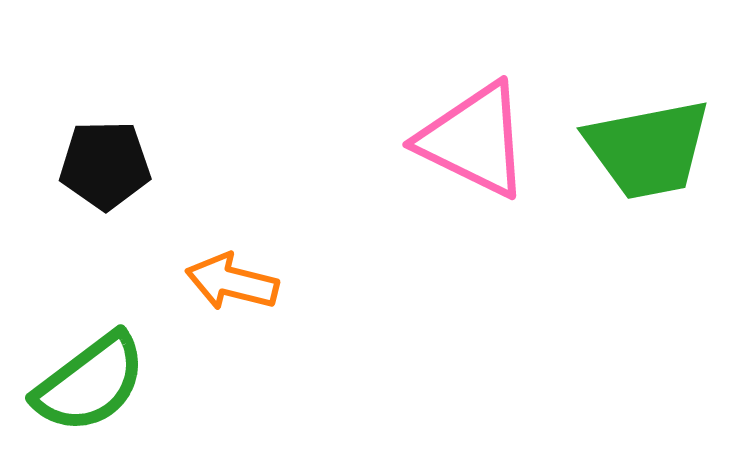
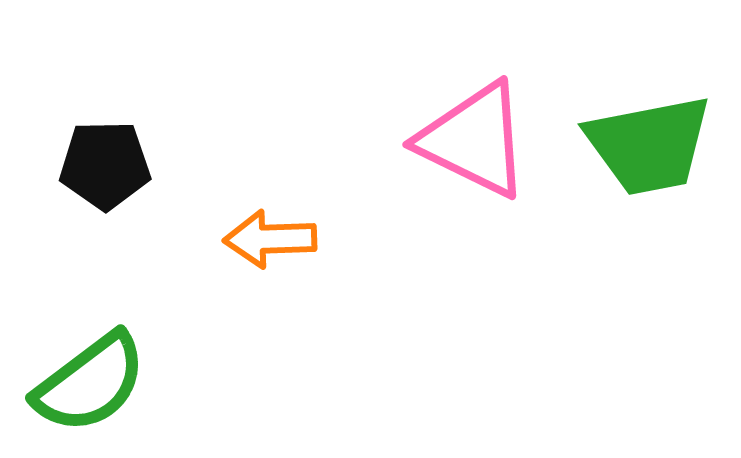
green trapezoid: moved 1 px right, 4 px up
orange arrow: moved 38 px right, 43 px up; rotated 16 degrees counterclockwise
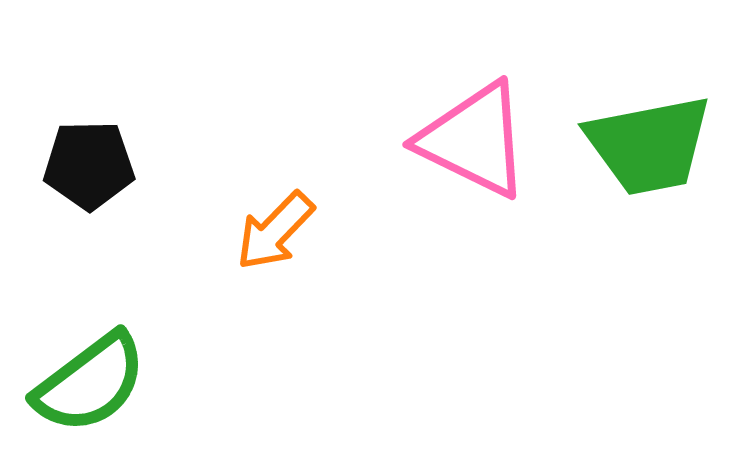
black pentagon: moved 16 px left
orange arrow: moved 5 px right, 8 px up; rotated 44 degrees counterclockwise
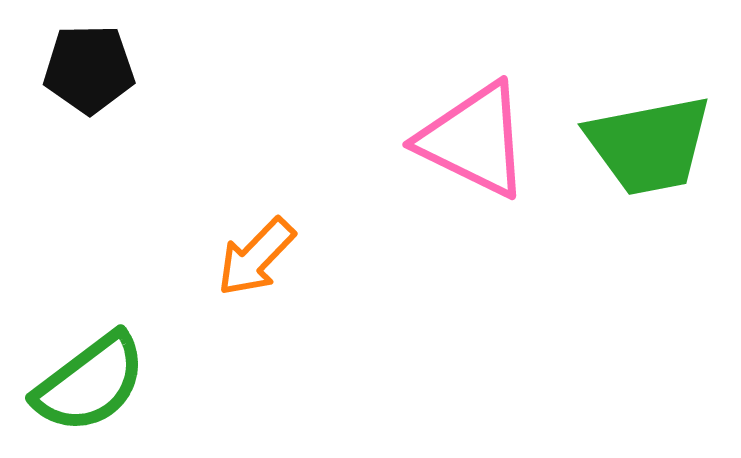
black pentagon: moved 96 px up
orange arrow: moved 19 px left, 26 px down
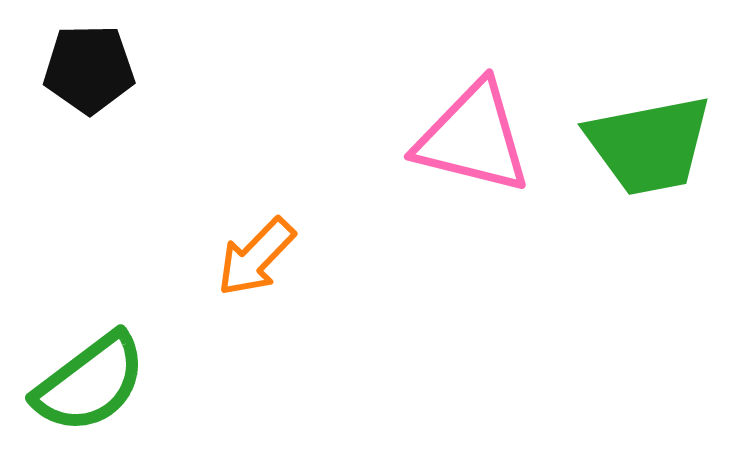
pink triangle: moved 1 px left, 2 px up; rotated 12 degrees counterclockwise
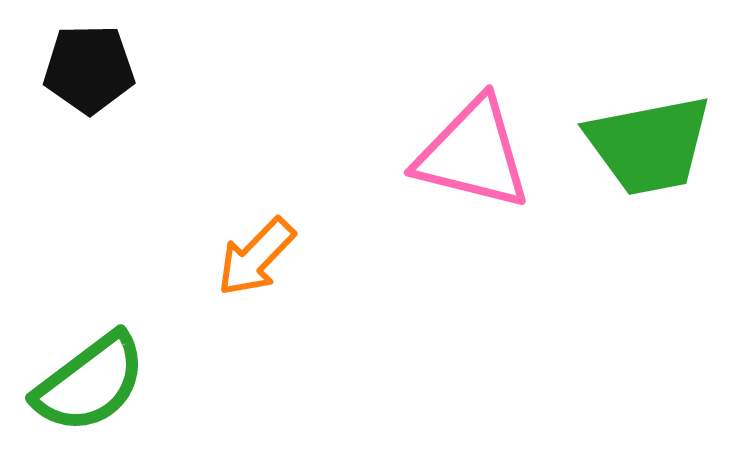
pink triangle: moved 16 px down
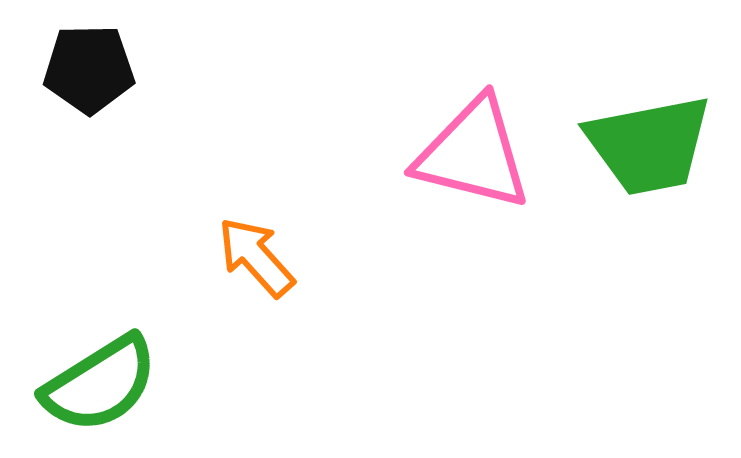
orange arrow: rotated 94 degrees clockwise
green semicircle: moved 10 px right, 1 px down; rotated 5 degrees clockwise
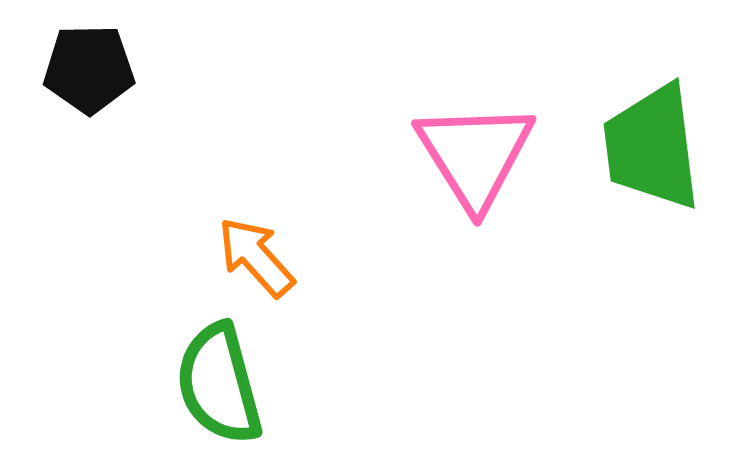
green trapezoid: moved 3 px right, 2 px down; rotated 94 degrees clockwise
pink triangle: moved 2 px right, 1 px down; rotated 44 degrees clockwise
green semicircle: moved 119 px right; rotated 107 degrees clockwise
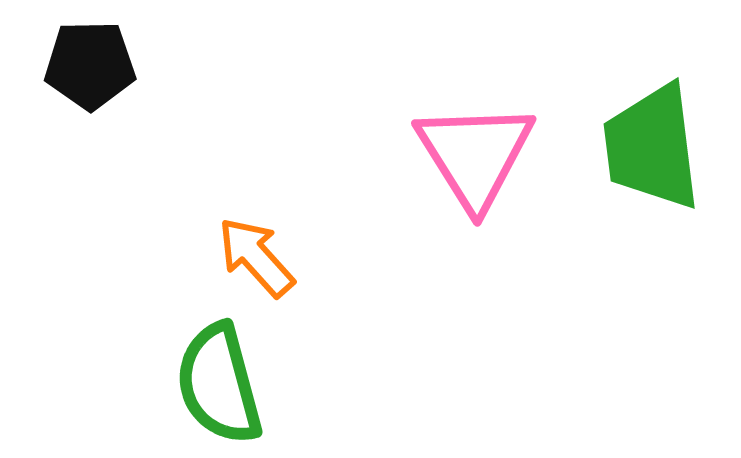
black pentagon: moved 1 px right, 4 px up
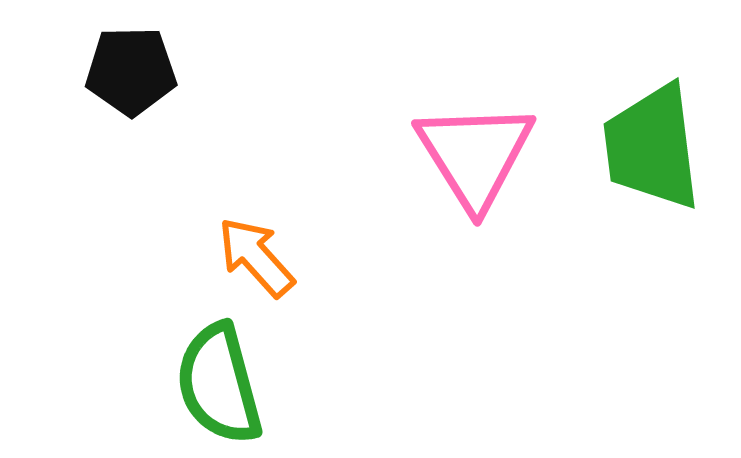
black pentagon: moved 41 px right, 6 px down
